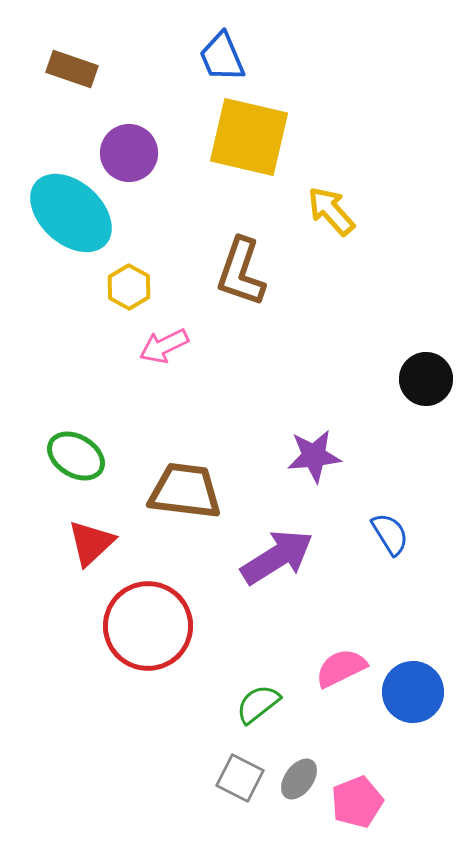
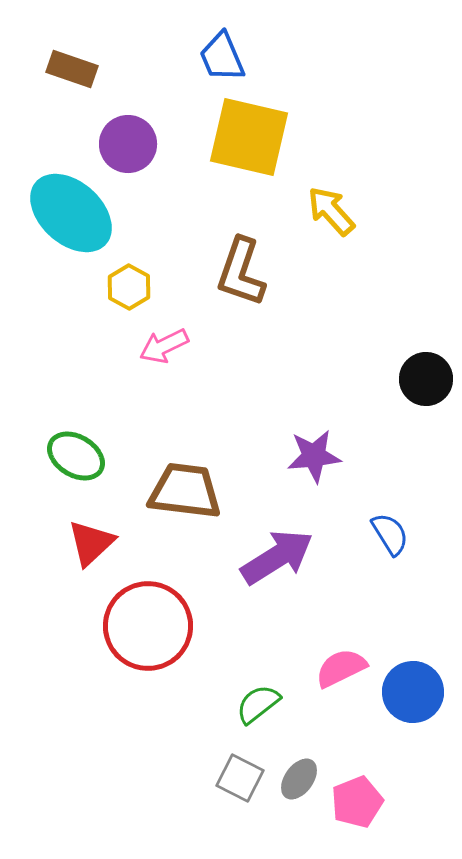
purple circle: moved 1 px left, 9 px up
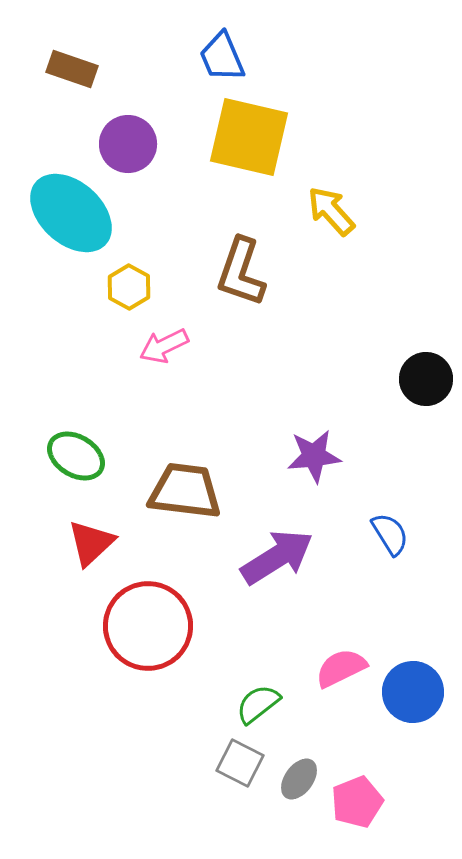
gray square: moved 15 px up
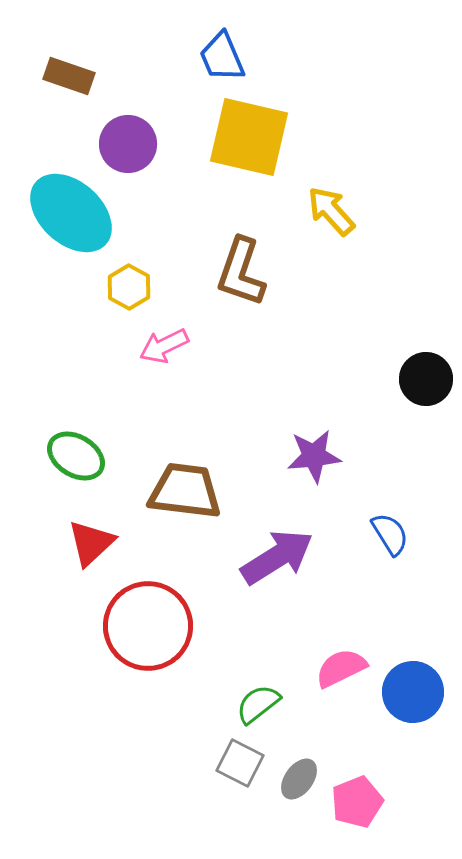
brown rectangle: moved 3 px left, 7 px down
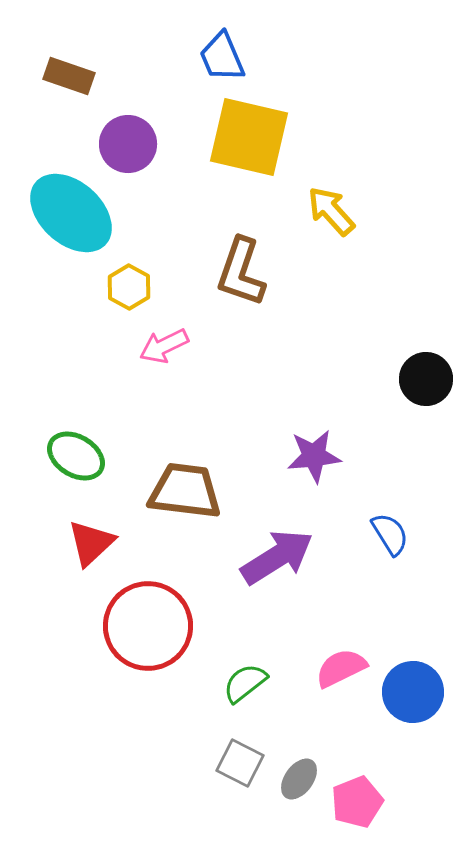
green semicircle: moved 13 px left, 21 px up
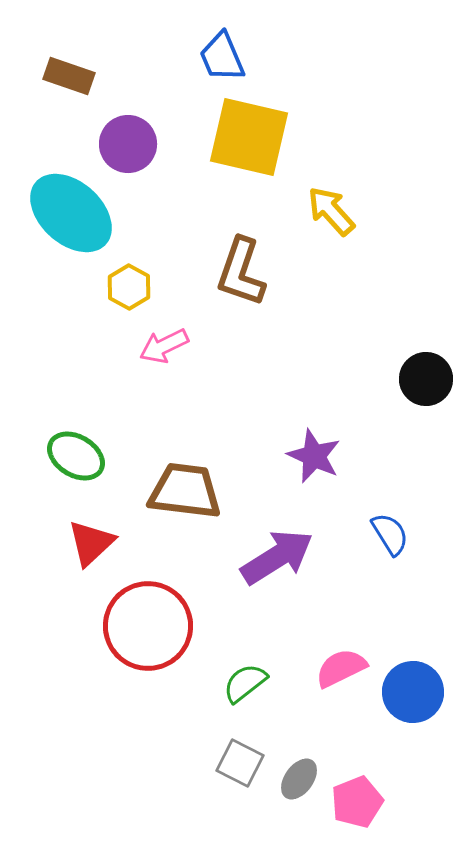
purple star: rotated 30 degrees clockwise
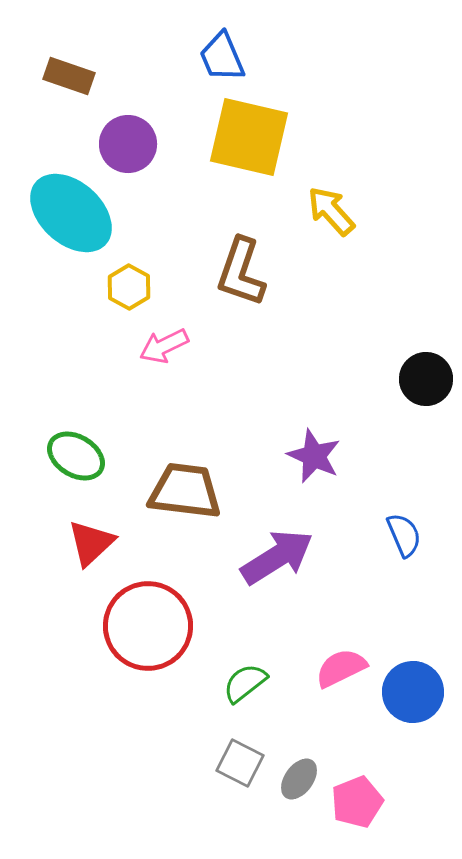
blue semicircle: moved 14 px right, 1 px down; rotated 9 degrees clockwise
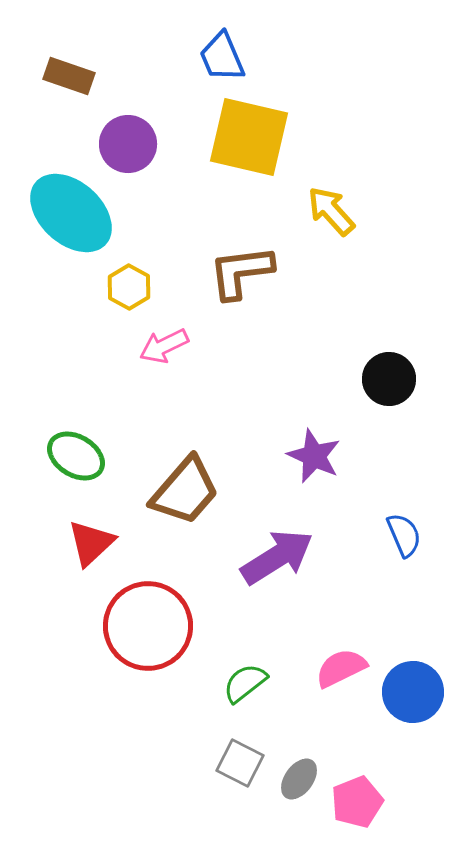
brown L-shape: rotated 64 degrees clockwise
black circle: moved 37 px left
brown trapezoid: rotated 124 degrees clockwise
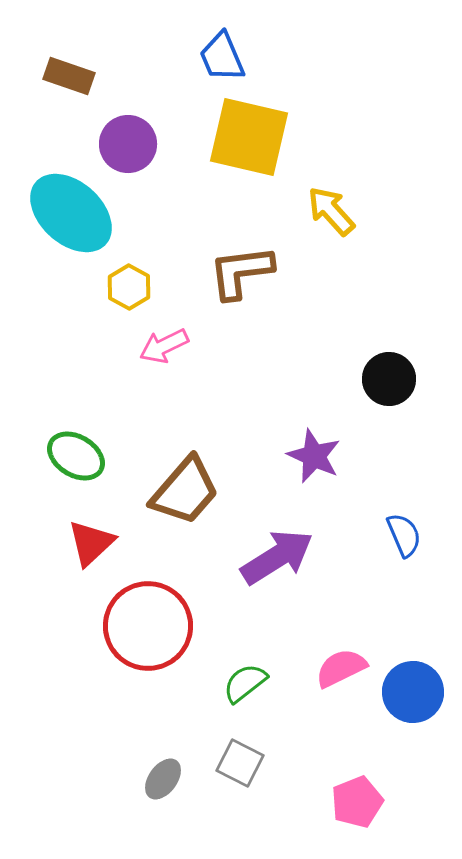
gray ellipse: moved 136 px left
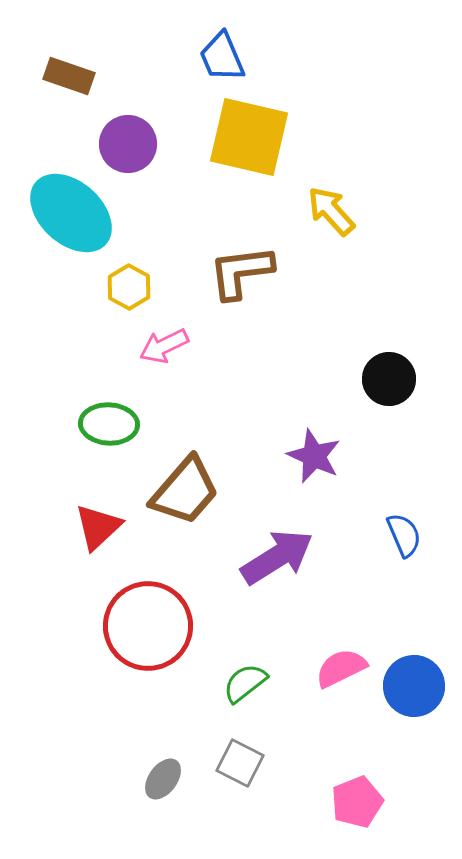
green ellipse: moved 33 px right, 32 px up; rotated 28 degrees counterclockwise
red triangle: moved 7 px right, 16 px up
blue circle: moved 1 px right, 6 px up
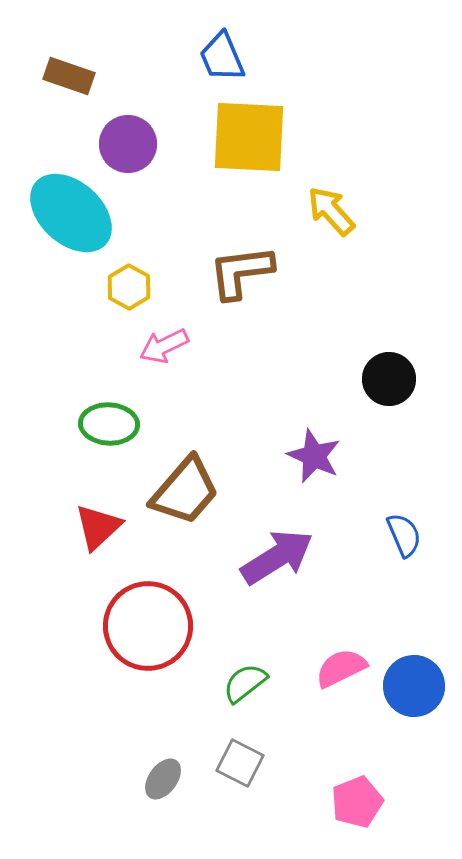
yellow square: rotated 10 degrees counterclockwise
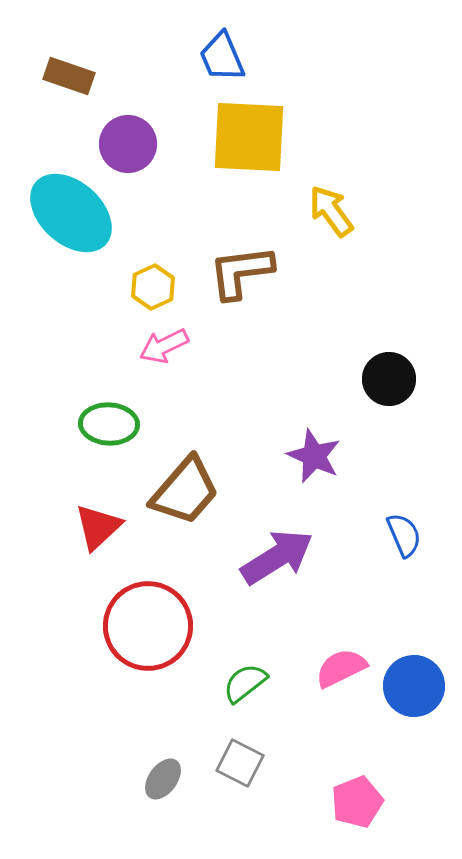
yellow arrow: rotated 6 degrees clockwise
yellow hexagon: moved 24 px right; rotated 6 degrees clockwise
